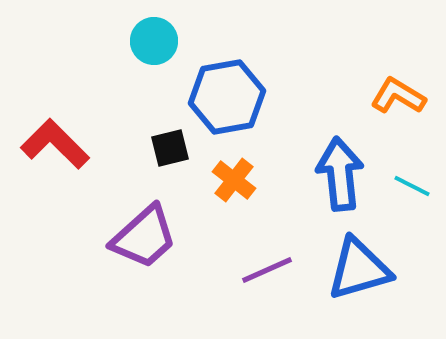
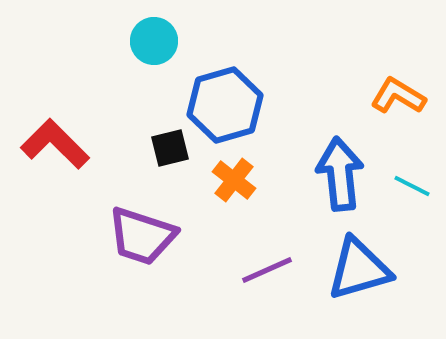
blue hexagon: moved 2 px left, 8 px down; rotated 6 degrees counterclockwise
purple trapezoid: moved 2 px left, 1 px up; rotated 60 degrees clockwise
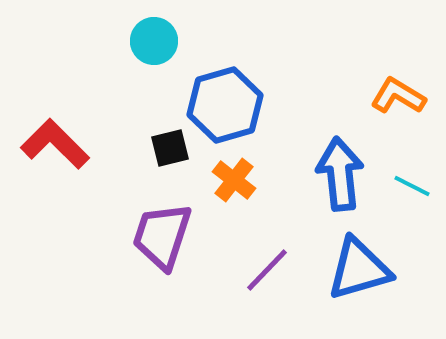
purple trapezoid: moved 20 px right; rotated 90 degrees clockwise
purple line: rotated 22 degrees counterclockwise
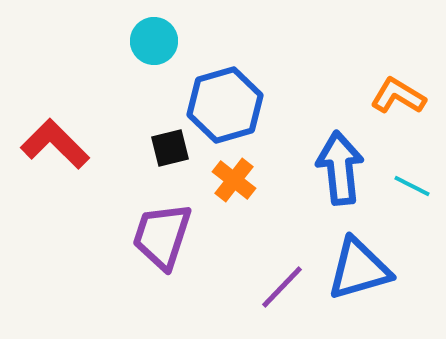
blue arrow: moved 6 px up
purple line: moved 15 px right, 17 px down
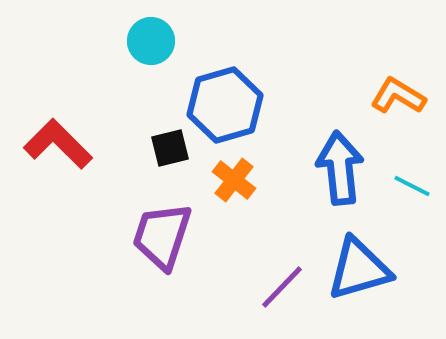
cyan circle: moved 3 px left
red L-shape: moved 3 px right
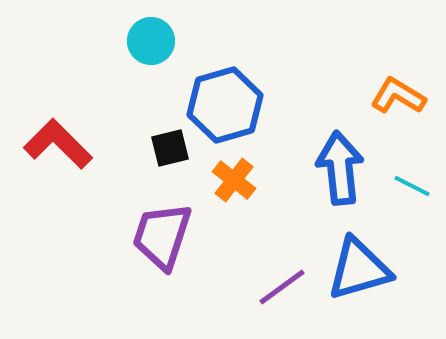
purple line: rotated 10 degrees clockwise
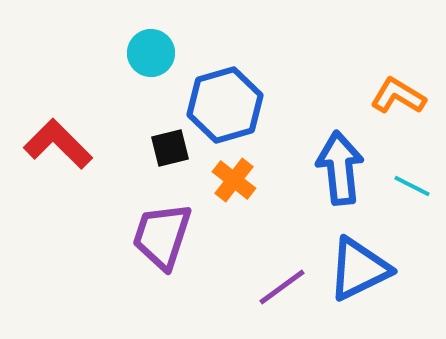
cyan circle: moved 12 px down
blue triangle: rotated 10 degrees counterclockwise
